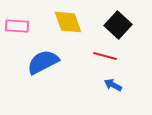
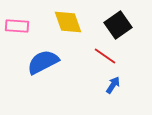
black square: rotated 12 degrees clockwise
red line: rotated 20 degrees clockwise
blue arrow: rotated 96 degrees clockwise
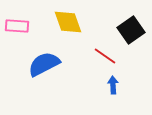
black square: moved 13 px right, 5 px down
blue semicircle: moved 1 px right, 2 px down
blue arrow: rotated 36 degrees counterclockwise
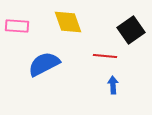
red line: rotated 30 degrees counterclockwise
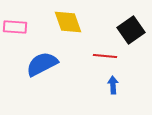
pink rectangle: moved 2 px left, 1 px down
blue semicircle: moved 2 px left
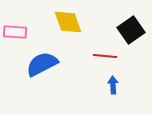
pink rectangle: moved 5 px down
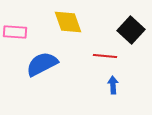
black square: rotated 12 degrees counterclockwise
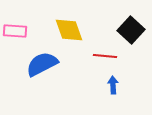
yellow diamond: moved 1 px right, 8 px down
pink rectangle: moved 1 px up
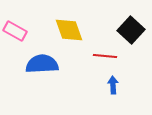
pink rectangle: rotated 25 degrees clockwise
blue semicircle: rotated 24 degrees clockwise
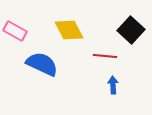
yellow diamond: rotated 8 degrees counterclockwise
blue semicircle: rotated 28 degrees clockwise
